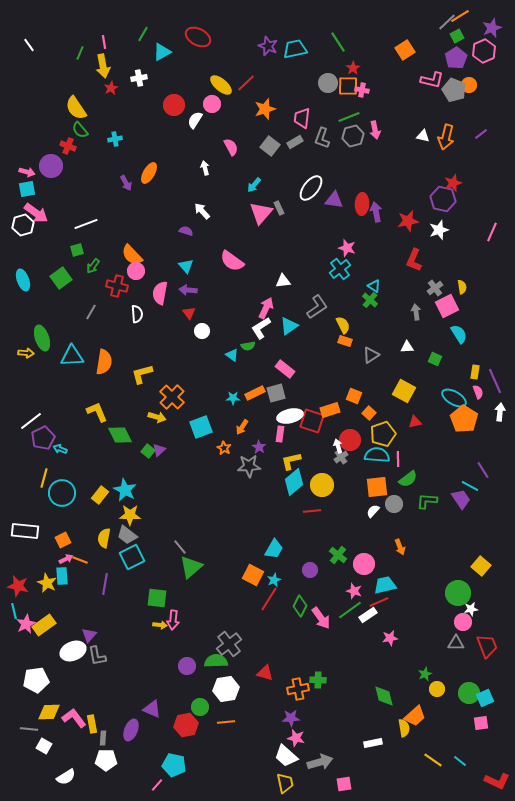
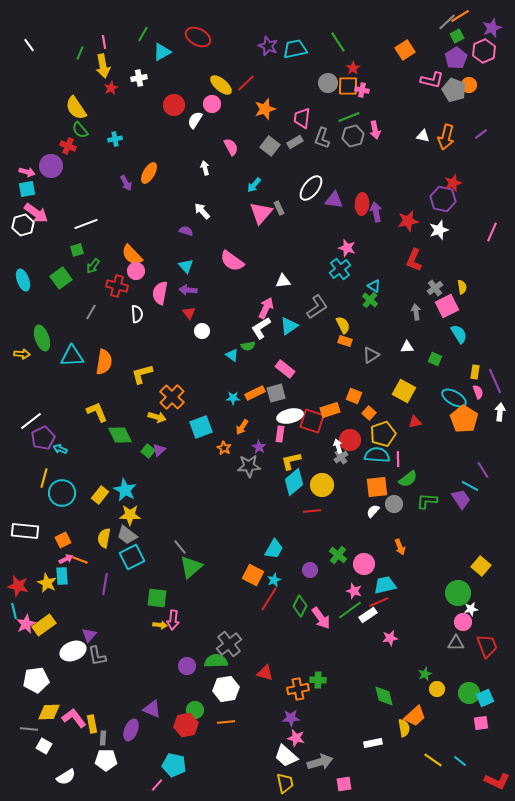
yellow arrow at (26, 353): moved 4 px left, 1 px down
green circle at (200, 707): moved 5 px left, 3 px down
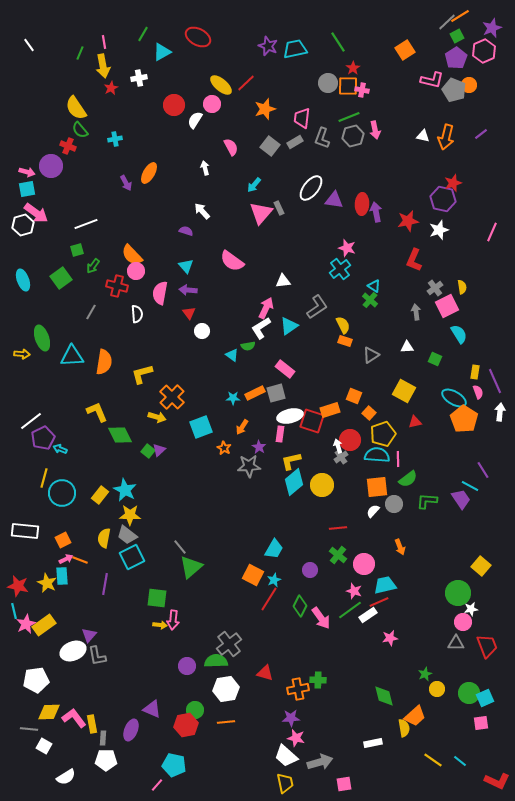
red line at (312, 511): moved 26 px right, 17 px down
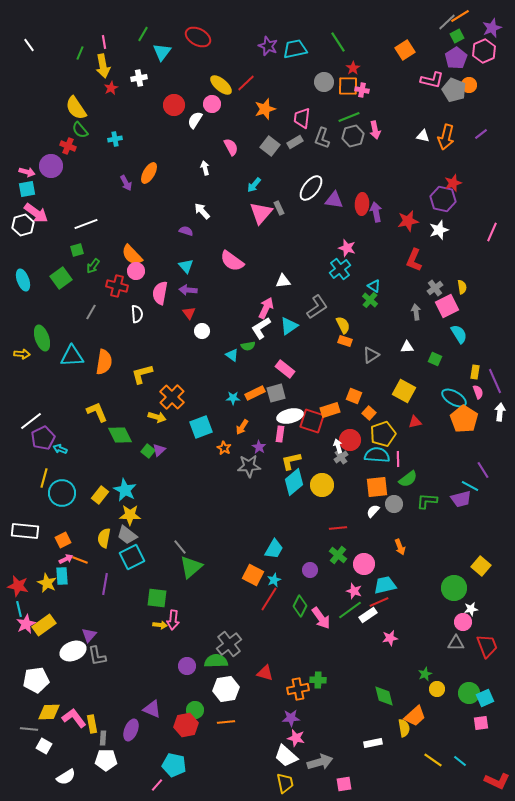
cyan triangle at (162, 52): rotated 24 degrees counterclockwise
gray circle at (328, 83): moved 4 px left, 1 px up
purple trapezoid at (461, 499): rotated 110 degrees clockwise
green circle at (458, 593): moved 4 px left, 5 px up
cyan line at (14, 611): moved 5 px right, 2 px up
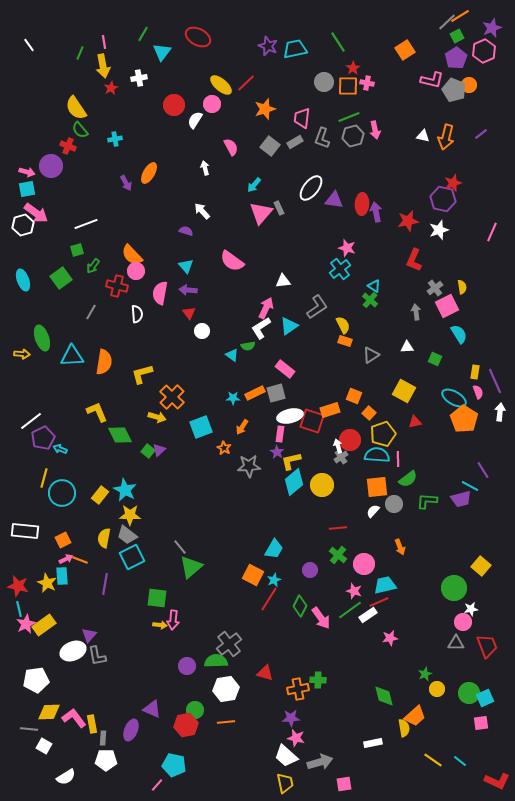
pink cross at (362, 90): moved 5 px right, 7 px up
purple star at (259, 447): moved 18 px right, 5 px down
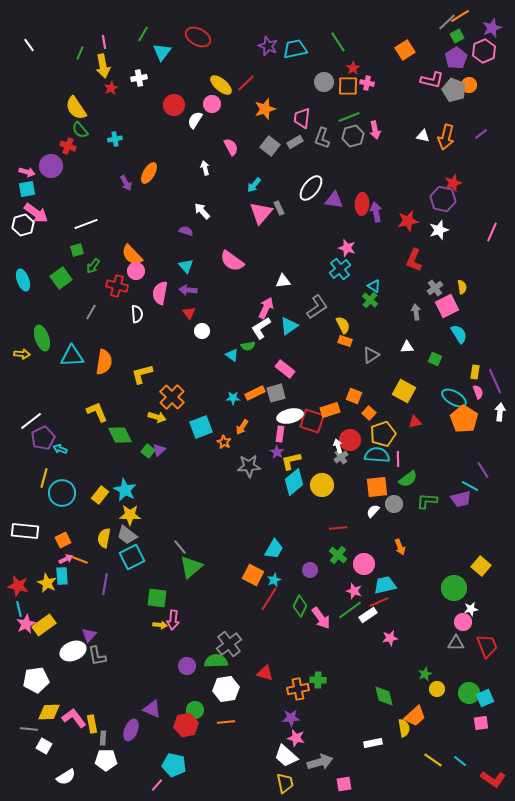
orange star at (224, 448): moved 6 px up
red L-shape at (497, 781): moved 4 px left, 2 px up; rotated 10 degrees clockwise
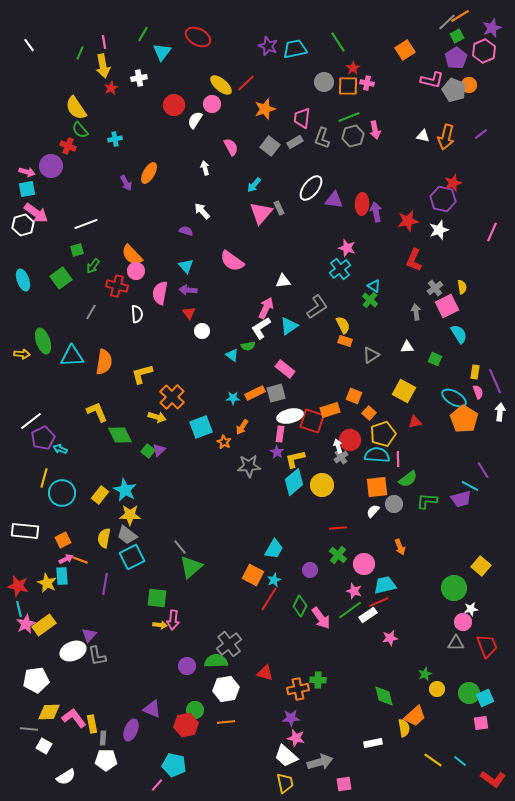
green ellipse at (42, 338): moved 1 px right, 3 px down
yellow L-shape at (291, 461): moved 4 px right, 2 px up
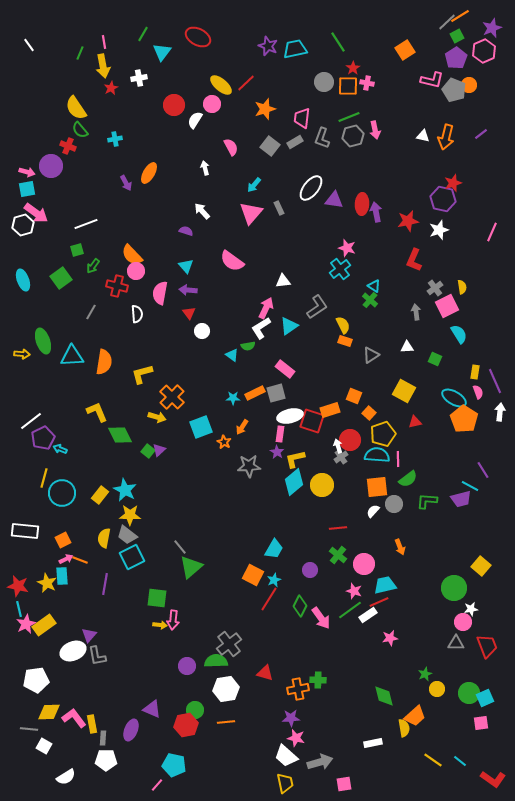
pink triangle at (261, 213): moved 10 px left
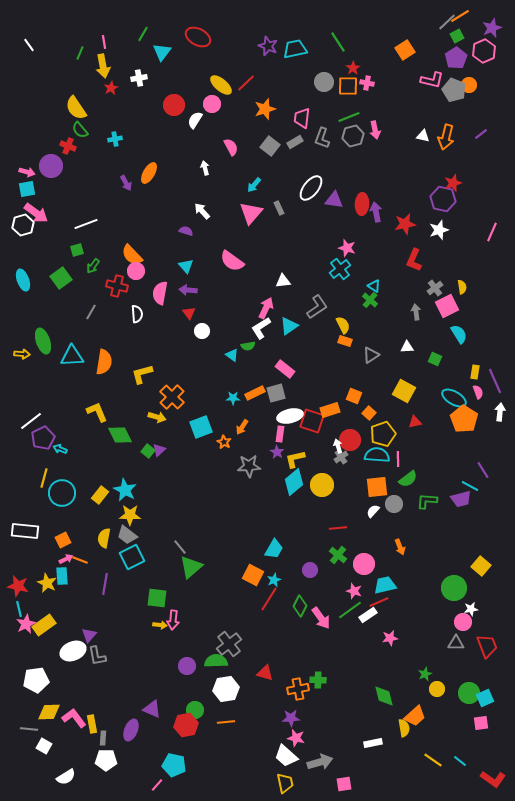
red star at (408, 221): moved 3 px left, 3 px down
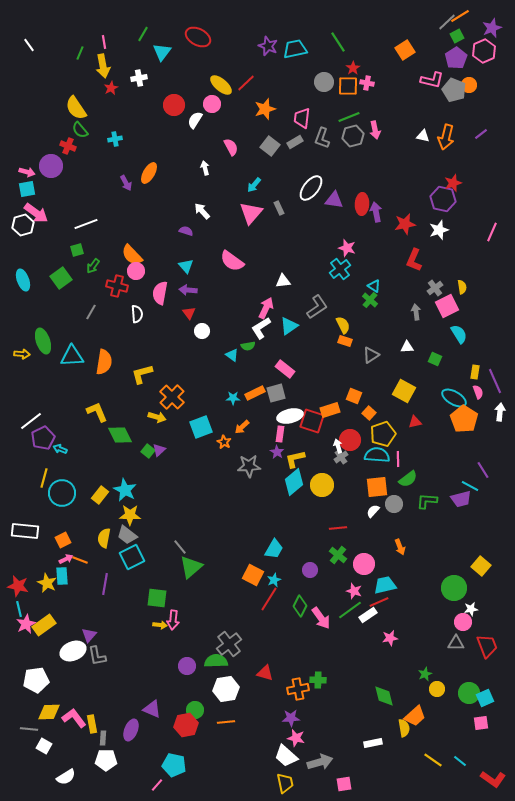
orange arrow at (242, 427): rotated 14 degrees clockwise
